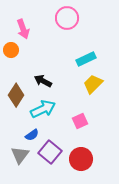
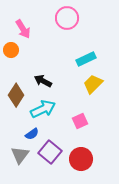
pink arrow: rotated 12 degrees counterclockwise
blue semicircle: moved 1 px up
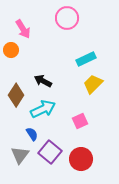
blue semicircle: rotated 88 degrees counterclockwise
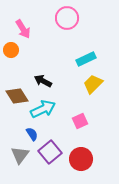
brown diamond: moved 1 px right, 1 px down; rotated 65 degrees counterclockwise
purple square: rotated 10 degrees clockwise
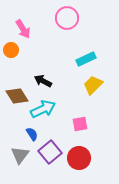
yellow trapezoid: moved 1 px down
pink square: moved 3 px down; rotated 14 degrees clockwise
red circle: moved 2 px left, 1 px up
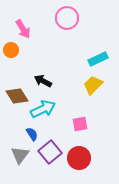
cyan rectangle: moved 12 px right
